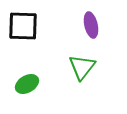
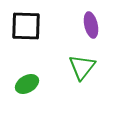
black square: moved 3 px right
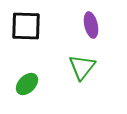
green ellipse: rotated 15 degrees counterclockwise
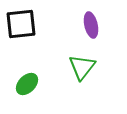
black square: moved 5 px left, 2 px up; rotated 8 degrees counterclockwise
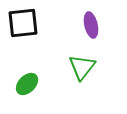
black square: moved 2 px right, 1 px up
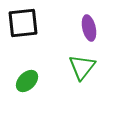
purple ellipse: moved 2 px left, 3 px down
green ellipse: moved 3 px up
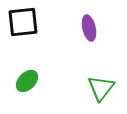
black square: moved 1 px up
green triangle: moved 19 px right, 21 px down
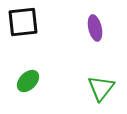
purple ellipse: moved 6 px right
green ellipse: moved 1 px right
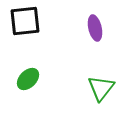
black square: moved 2 px right, 1 px up
green ellipse: moved 2 px up
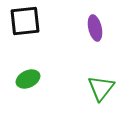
green ellipse: rotated 20 degrees clockwise
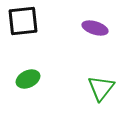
black square: moved 2 px left
purple ellipse: rotated 60 degrees counterclockwise
